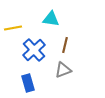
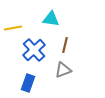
blue rectangle: rotated 36 degrees clockwise
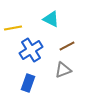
cyan triangle: rotated 18 degrees clockwise
brown line: moved 2 px right, 1 px down; rotated 49 degrees clockwise
blue cross: moved 3 px left; rotated 10 degrees clockwise
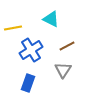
gray triangle: rotated 36 degrees counterclockwise
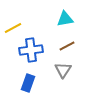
cyan triangle: moved 14 px right; rotated 36 degrees counterclockwise
yellow line: rotated 18 degrees counterclockwise
blue cross: rotated 25 degrees clockwise
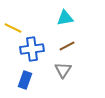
cyan triangle: moved 1 px up
yellow line: rotated 54 degrees clockwise
blue cross: moved 1 px right, 1 px up
blue rectangle: moved 3 px left, 3 px up
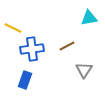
cyan triangle: moved 24 px right
gray triangle: moved 21 px right
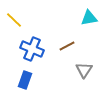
yellow line: moved 1 px right, 8 px up; rotated 18 degrees clockwise
blue cross: rotated 30 degrees clockwise
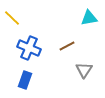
yellow line: moved 2 px left, 2 px up
blue cross: moved 3 px left, 1 px up
